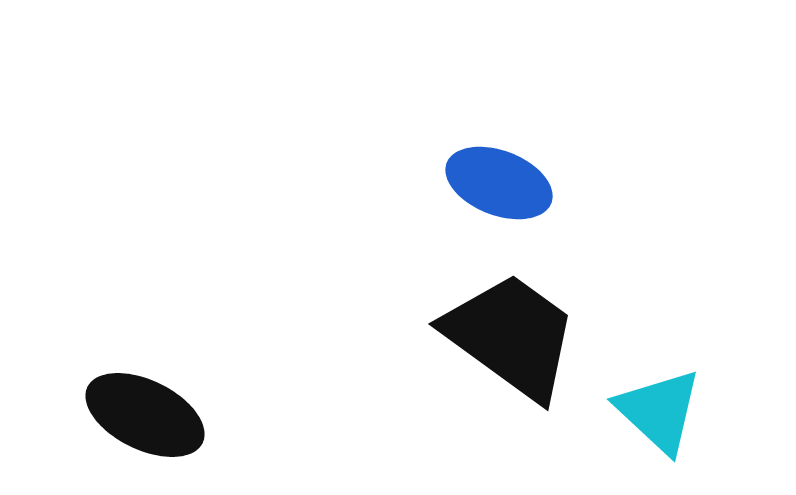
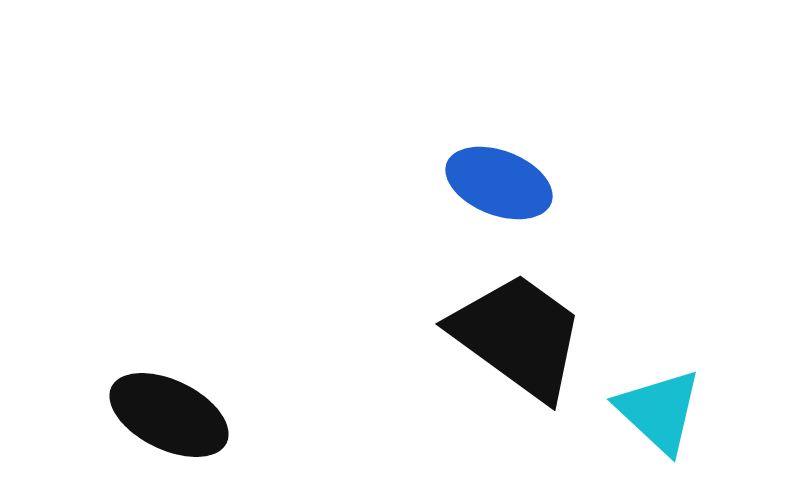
black trapezoid: moved 7 px right
black ellipse: moved 24 px right
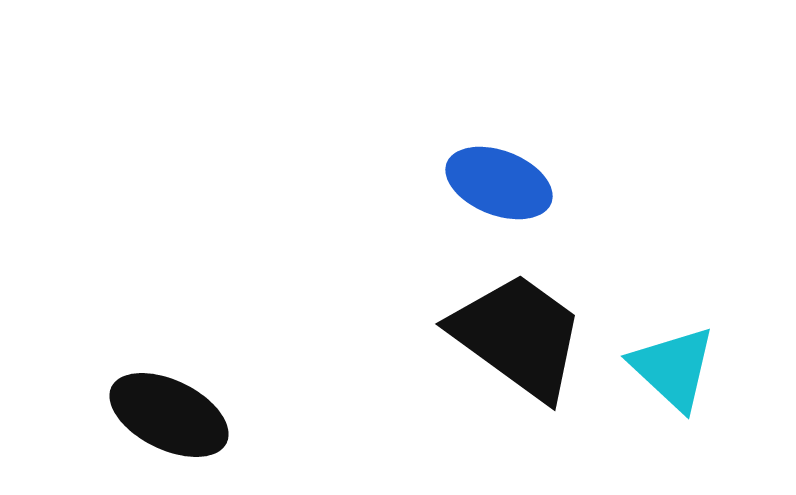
cyan triangle: moved 14 px right, 43 px up
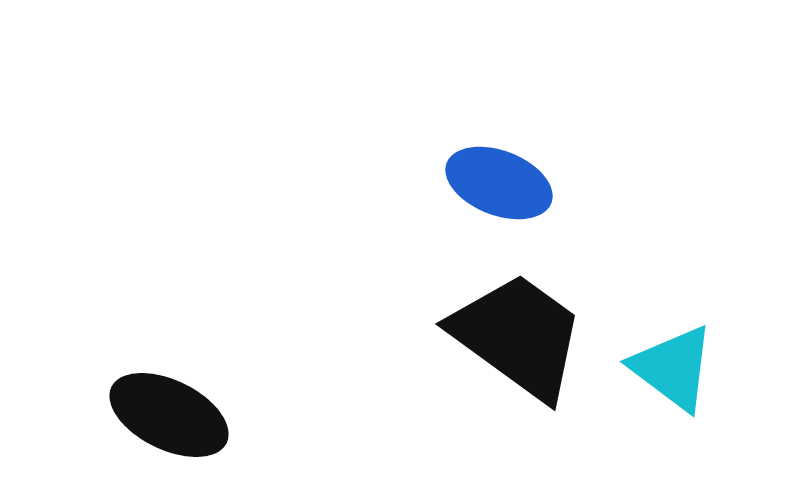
cyan triangle: rotated 6 degrees counterclockwise
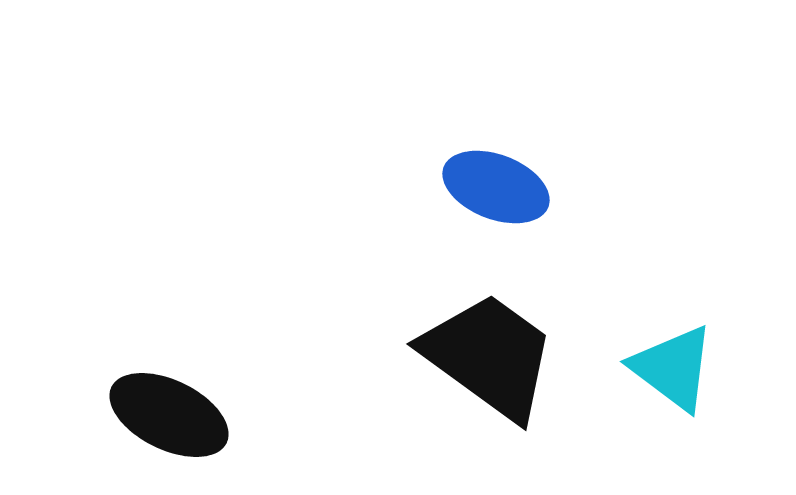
blue ellipse: moved 3 px left, 4 px down
black trapezoid: moved 29 px left, 20 px down
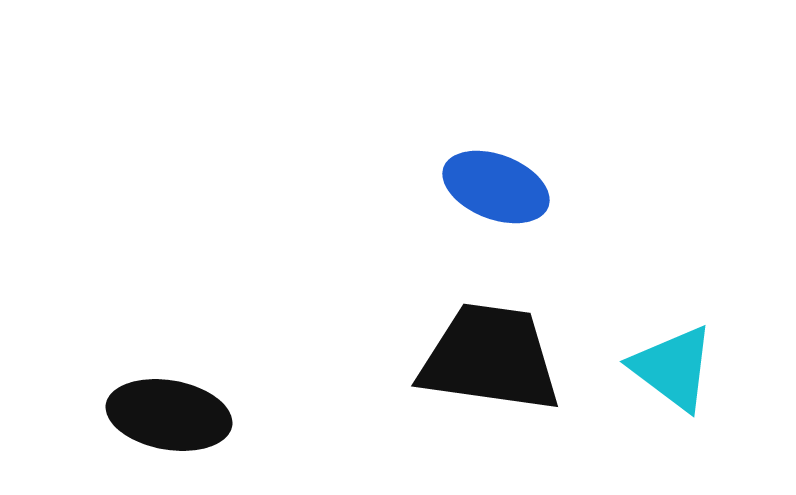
black trapezoid: moved 1 px right, 2 px down; rotated 28 degrees counterclockwise
black ellipse: rotated 16 degrees counterclockwise
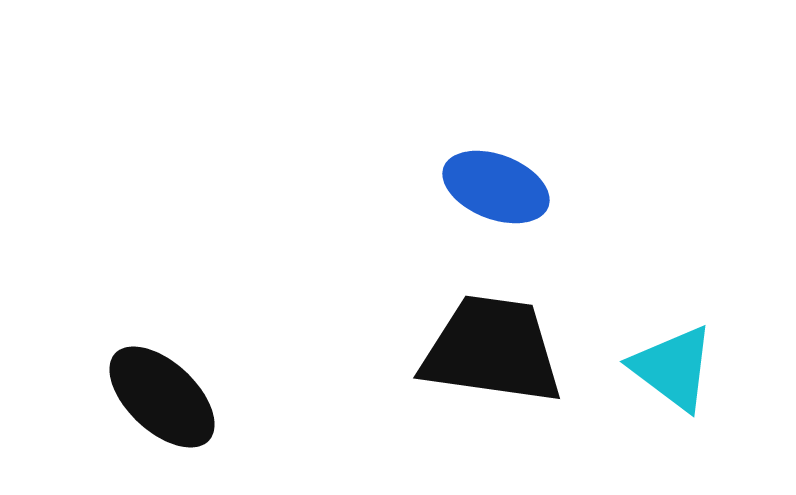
black trapezoid: moved 2 px right, 8 px up
black ellipse: moved 7 px left, 18 px up; rotated 33 degrees clockwise
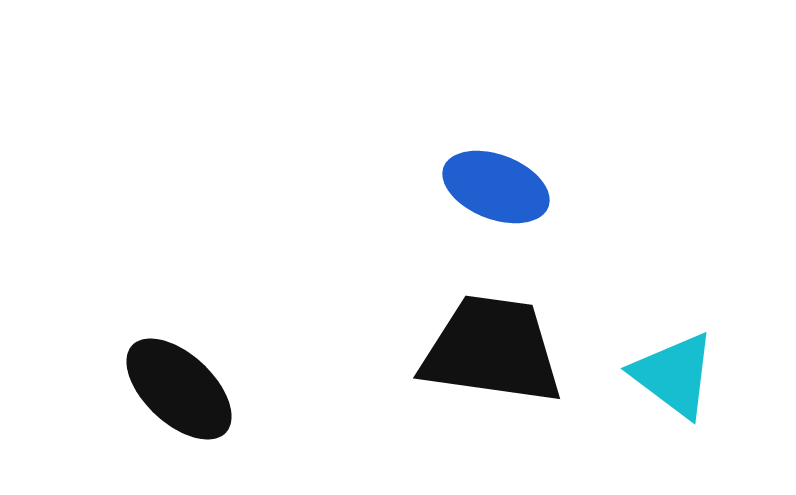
cyan triangle: moved 1 px right, 7 px down
black ellipse: moved 17 px right, 8 px up
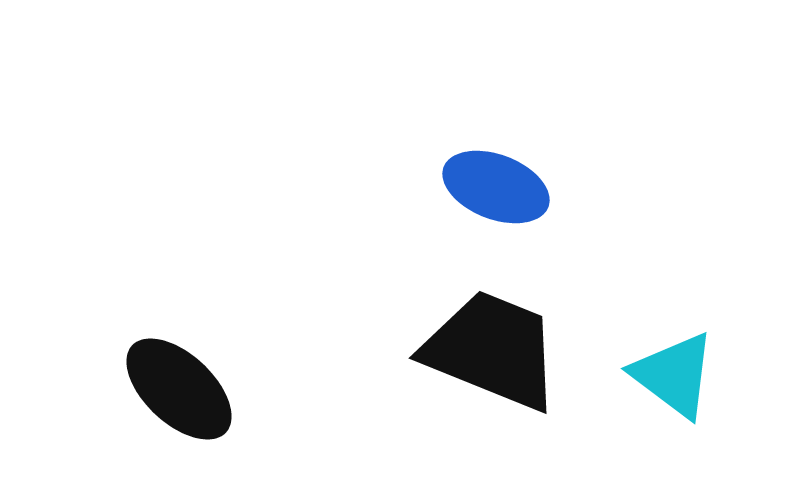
black trapezoid: rotated 14 degrees clockwise
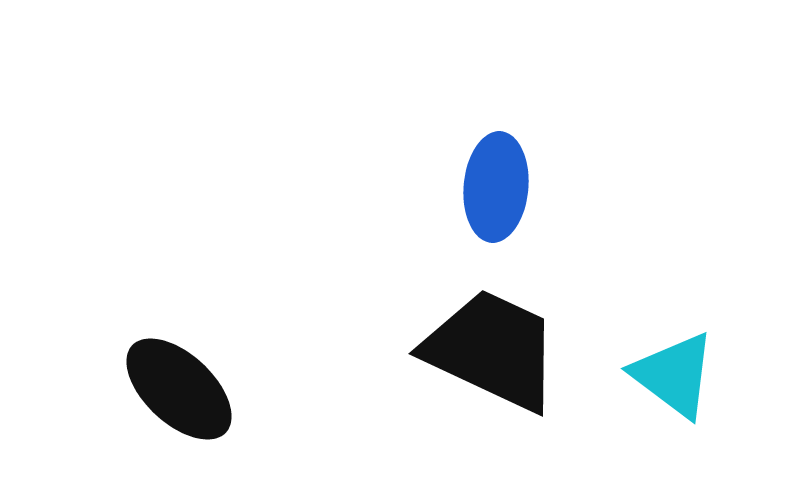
blue ellipse: rotated 74 degrees clockwise
black trapezoid: rotated 3 degrees clockwise
